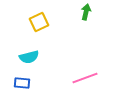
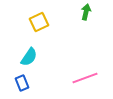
cyan semicircle: rotated 42 degrees counterclockwise
blue rectangle: rotated 63 degrees clockwise
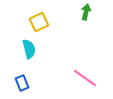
cyan semicircle: moved 8 px up; rotated 48 degrees counterclockwise
pink line: rotated 55 degrees clockwise
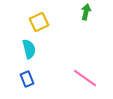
blue rectangle: moved 5 px right, 4 px up
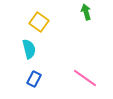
green arrow: rotated 28 degrees counterclockwise
yellow square: rotated 30 degrees counterclockwise
blue rectangle: moved 7 px right; rotated 49 degrees clockwise
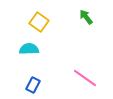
green arrow: moved 5 px down; rotated 21 degrees counterclockwise
cyan semicircle: rotated 78 degrees counterclockwise
blue rectangle: moved 1 px left, 6 px down
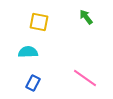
yellow square: rotated 24 degrees counterclockwise
cyan semicircle: moved 1 px left, 3 px down
blue rectangle: moved 2 px up
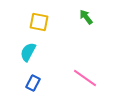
cyan semicircle: rotated 60 degrees counterclockwise
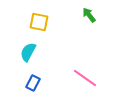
green arrow: moved 3 px right, 2 px up
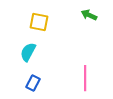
green arrow: rotated 28 degrees counterclockwise
pink line: rotated 55 degrees clockwise
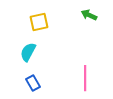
yellow square: rotated 24 degrees counterclockwise
blue rectangle: rotated 56 degrees counterclockwise
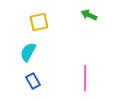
blue rectangle: moved 2 px up
